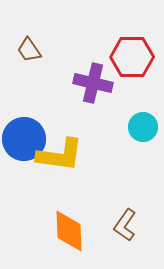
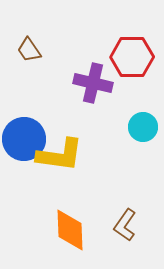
orange diamond: moved 1 px right, 1 px up
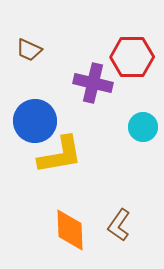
brown trapezoid: rotated 32 degrees counterclockwise
blue circle: moved 11 px right, 18 px up
yellow L-shape: rotated 18 degrees counterclockwise
brown L-shape: moved 6 px left
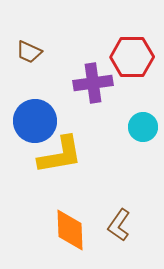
brown trapezoid: moved 2 px down
purple cross: rotated 21 degrees counterclockwise
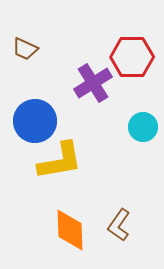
brown trapezoid: moved 4 px left, 3 px up
purple cross: rotated 24 degrees counterclockwise
yellow L-shape: moved 6 px down
